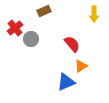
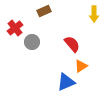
gray circle: moved 1 px right, 3 px down
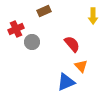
yellow arrow: moved 1 px left, 2 px down
red cross: moved 1 px right, 1 px down; rotated 14 degrees clockwise
orange triangle: rotated 40 degrees counterclockwise
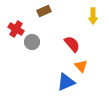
red cross: rotated 35 degrees counterclockwise
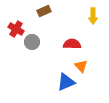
red semicircle: rotated 48 degrees counterclockwise
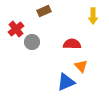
red cross: rotated 21 degrees clockwise
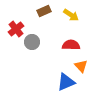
yellow arrow: moved 22 px left, 1 px up; rotated 56 degrees counterclockwise
red semicircle: moved 1 px left, 1 px down
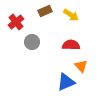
brown rectangle: moved 1 px right
red cross: moved 7 px up
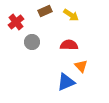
red semicircle: moved 2 px left
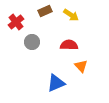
blue triangle: moved 10 px left, 1 px down
